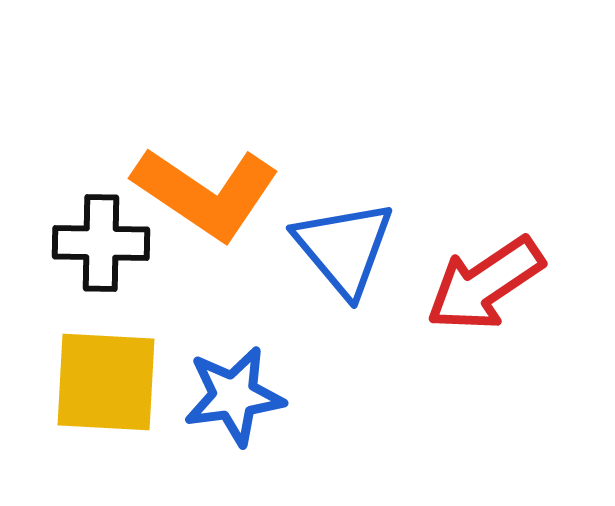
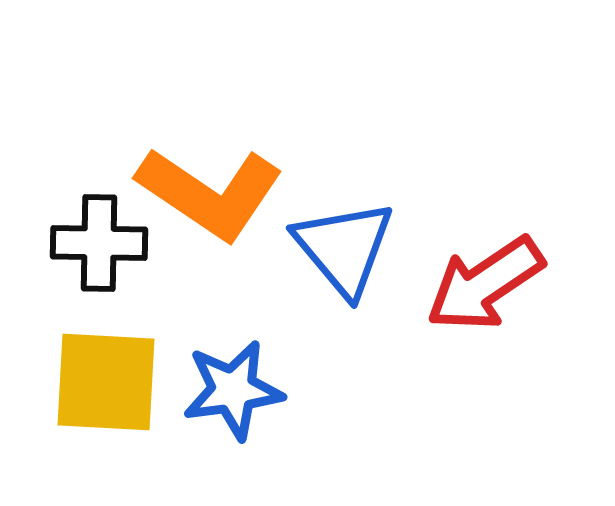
orange L-shape: moved 4 px right
black cross: moved 2 px left
blue star: moved 1 px left, 6 px up
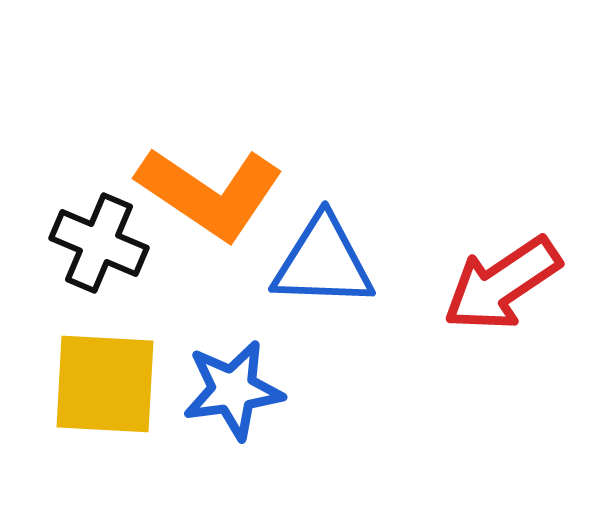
black cross: rotated 22 degrees clockwise
blue triangle: moved 21 px left, 14 px down; rotated 48 degrees counterclockwise
red arrow: moved 17 px right
yellow square: moved 1 px left, 2 px down
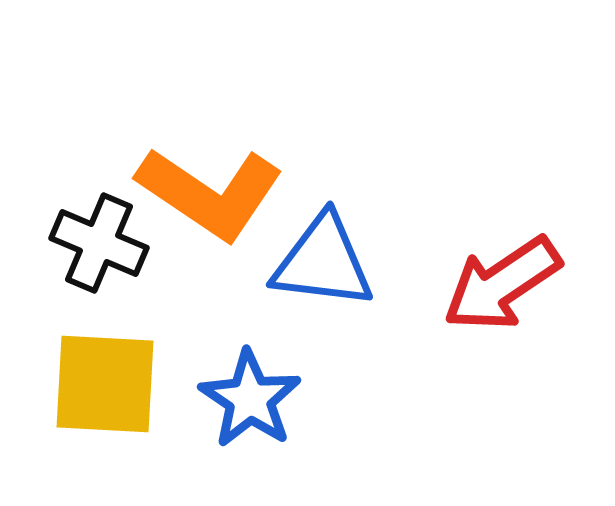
blue triangle: rotated 5 degrees clockwise
blue star: moved 17 px right, 9 px down; rotated 30 degrees counterclockwise
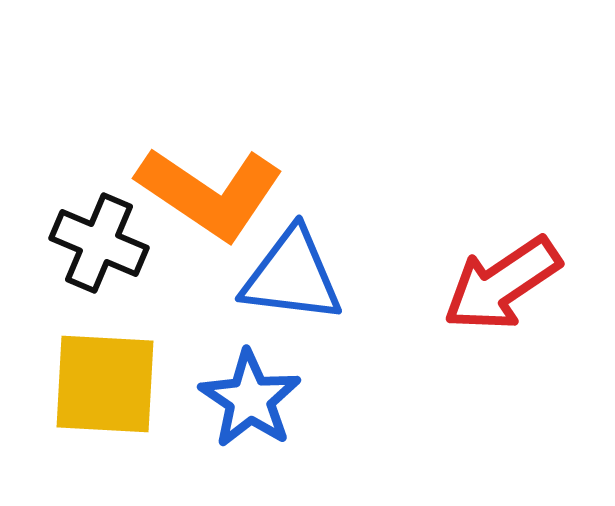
blue triangle: moved 31 px left, 14 px down
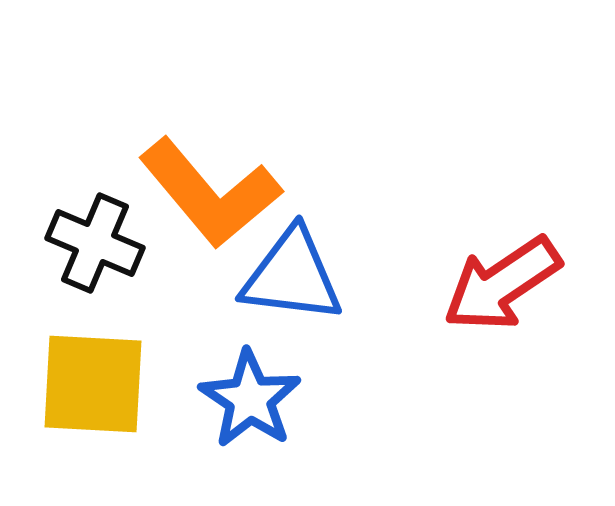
orange L-shape: rotated 16 degrees clockwise
black cross: moved 4 px left
yellow square: moved 12 px left
